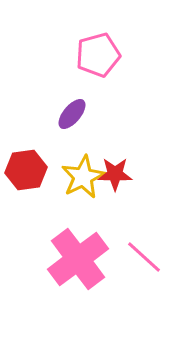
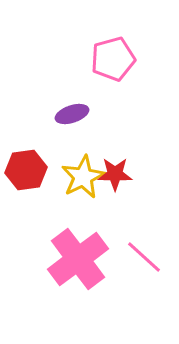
pink pentagon: moved 15 px right, 4 px down
purple ellipse: rotated 32 degrees clockwise
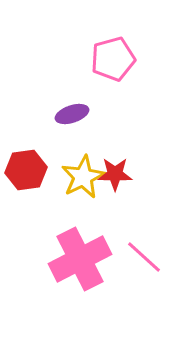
pink cross: moved 2 px right; rotated 10 degrees clockwise
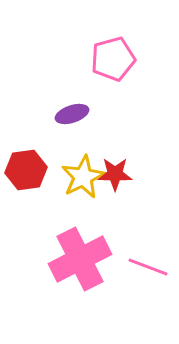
pink line: moved 4 px right, 10 px down; rotated 21 degrees counterclockwise
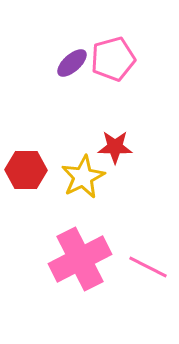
purple ellipse: moved 51 px up; rotated 24 degrees counterclockwise
red hexagon: rotated 9 degrees clockwise
red star: moved 27 px up
pink line: rotated 6 degrees clockwise
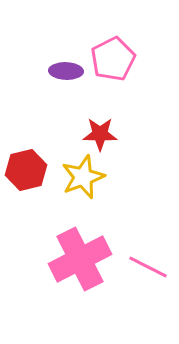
pink pentagon: rotated 12 degrees counterclockwise
purple ellipse: moved 6 px left, 8 px down; rotated 44 degrees clockwise
red star: moved 15 px left, 13 px up
red hexagon: rotated 15 degrees counterclockwise
yellow star: rotated 6 degrees clockwise
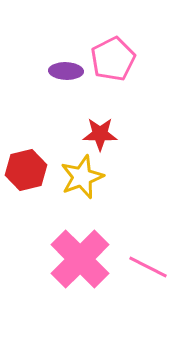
yellow star: moved 1 px left
pink cross: rotated 18 degrees counterclockwise
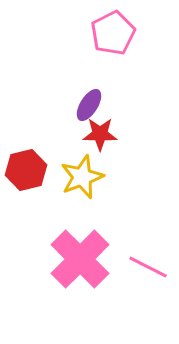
pink pentagon: moved 26 px up
purple ellipse: moved 23 px right, 34 px down; rotated 60 degrees counterclockwise
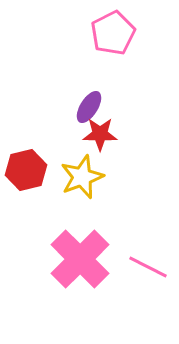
purple ellipse: moved 2 px down
